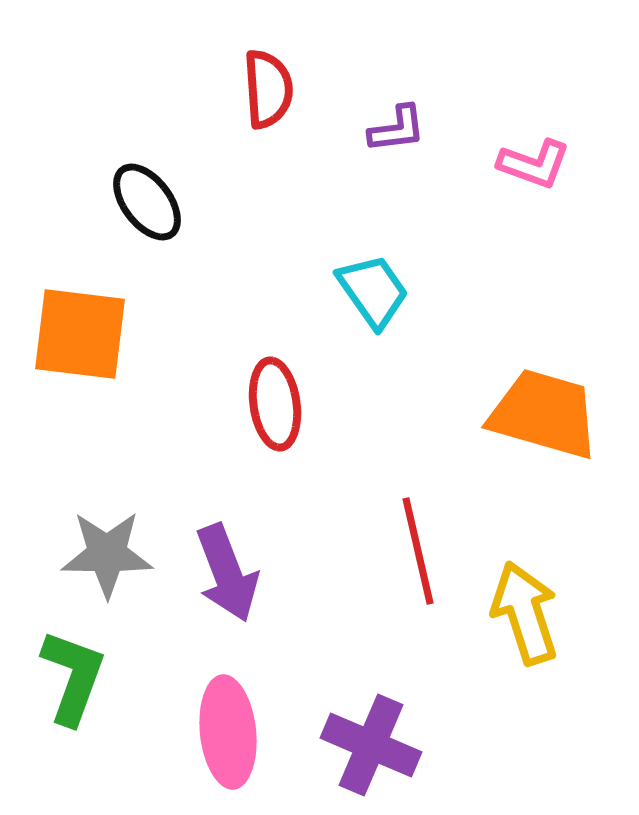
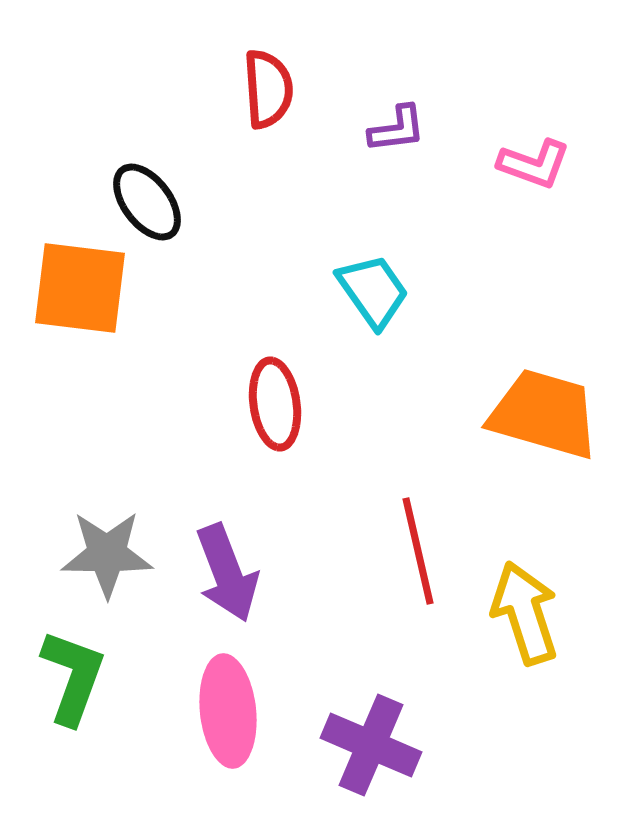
orange square: moved 46 px up
pink ellipse: moved 21 px up
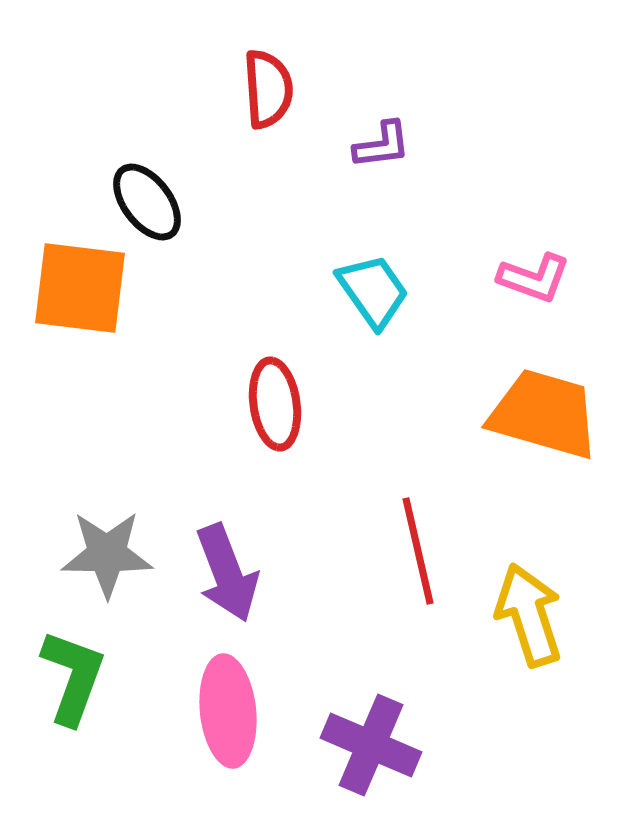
purple L-shape: moved 15 px left, 16 px down
pink L-shape: moved 114 px down
yellow arrow: moved 4 px right, 2 px down
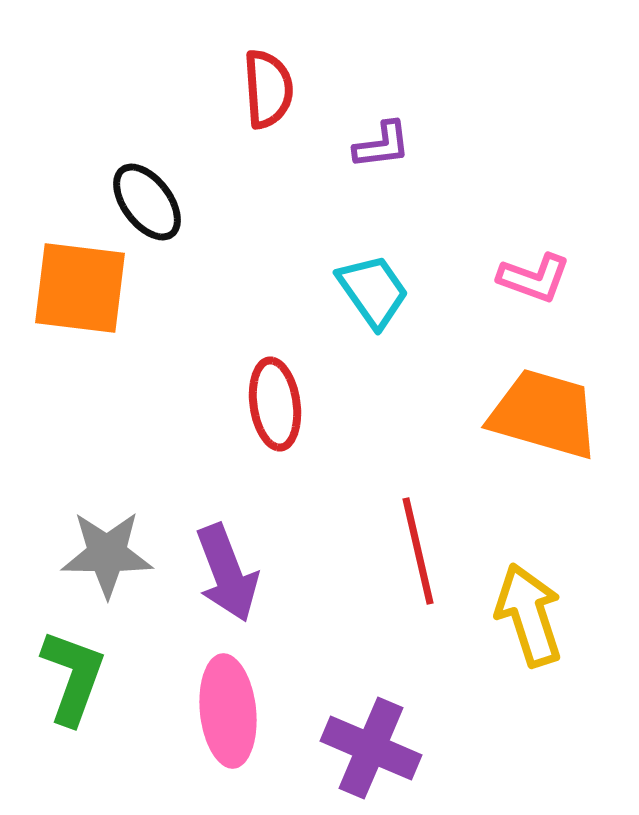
purple cross: moved 3 px down
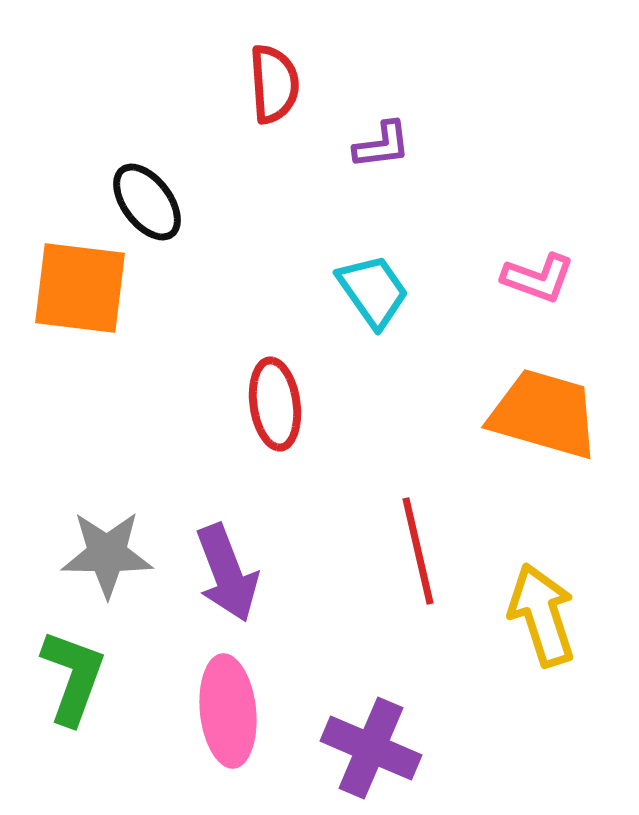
red semicircle: moved 6 px right, 5 px up
pink L-shape: moved 4 px right
yellow arrow: moved 13 px right
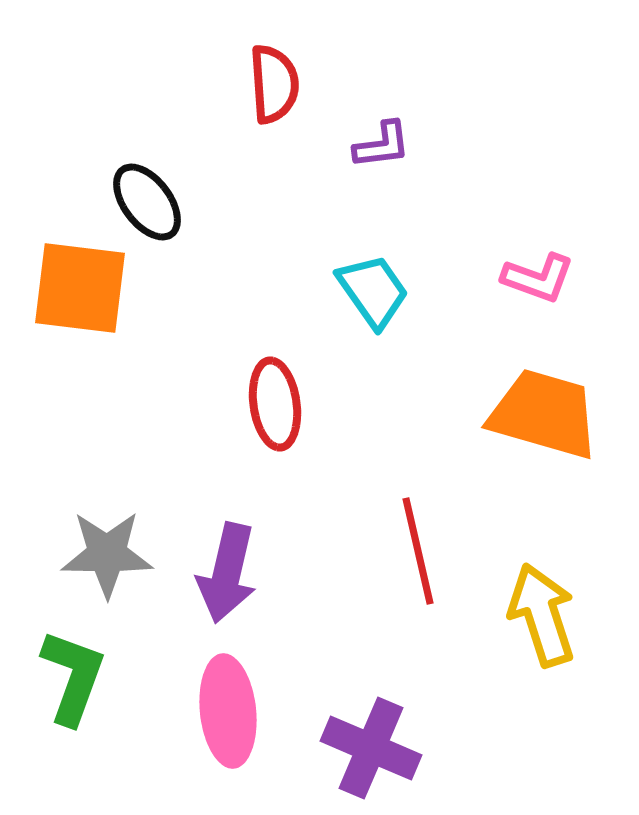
purple arrow: rotated 34 degrees clockwise
